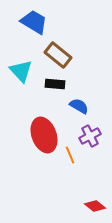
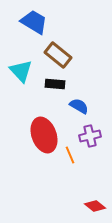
purple cross: rotated 15 degrees clockwise
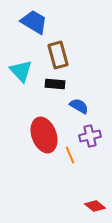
brown rectangle: rotated 36 degrees clockwise
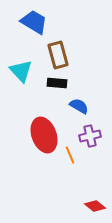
black rectangle: moved 2 px right, 1 px up
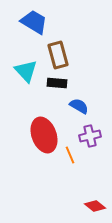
cyan triangle: moved 5 px right
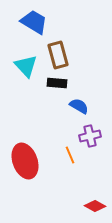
cyan triangle: moved 5 px up
red ellipse: moved 19 px left, 26 px down
red diamond: rotated 10 degrees counterclockwise
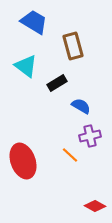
brown rectangle: moved 15 px right, 9 px up
cyan triangle: rotated 10 degrees counterclockwise
black rectangle: rotated 36 degrees counterclockwise
blue semicircle: moved 2 px right
orange line: rotated 24 degrees counterclockwise
red ellipse: moved 2 px left
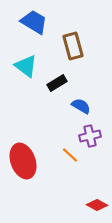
red diamond: moved 2 px right, 1 px up
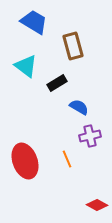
blue semicircle: moved 2 px left, 1 px down
orange line: moved 3 px left, 4 px down; rotated 24 degrees clockwise
red ellipse: moved 2 px right
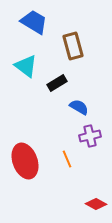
red diamond: moved 1 px left, 1 px up
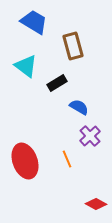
purple cross: rotated 30 degrees counterclockwise
